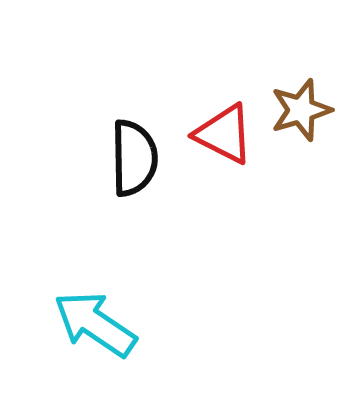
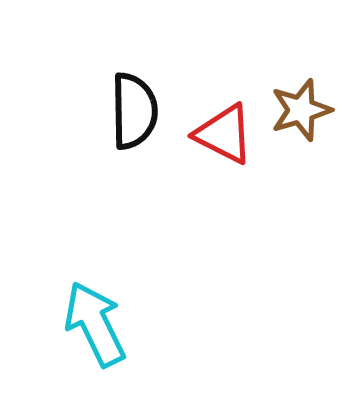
black semicircle: moved 47 px up
cyan arrow: rotated 30 degrees clockwise
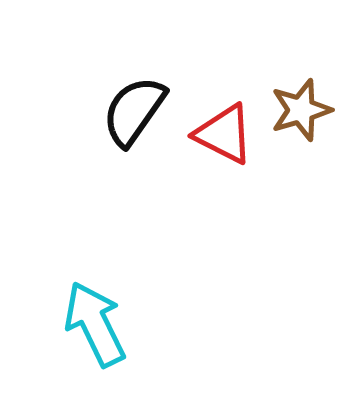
black semicircle: rotated 144 degrees counterclockwise
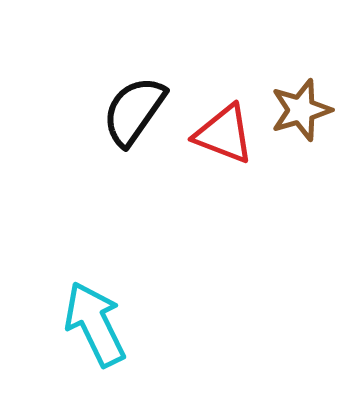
red triangle: rotated 6 degrees counterclockwise
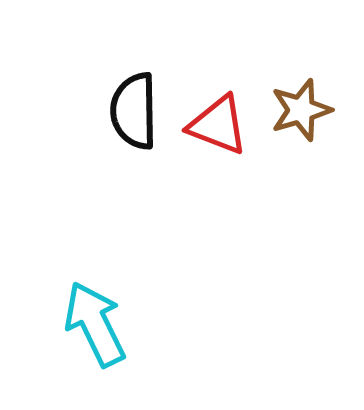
black semicircle: rotated 36 degrees counterclockwise
red triangle: moved 6 px left, 9 px up
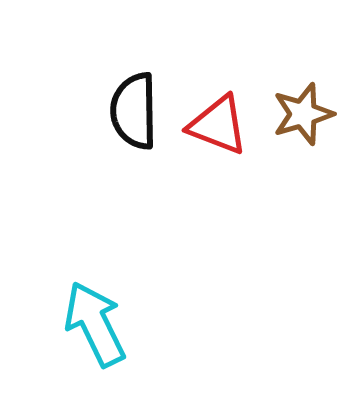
brown star: moved 2 px right, 4 px down
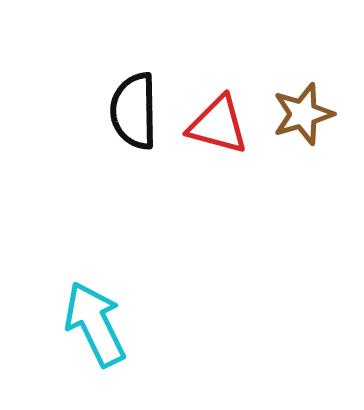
red triangle: rotated 6 degrees counterclockwise
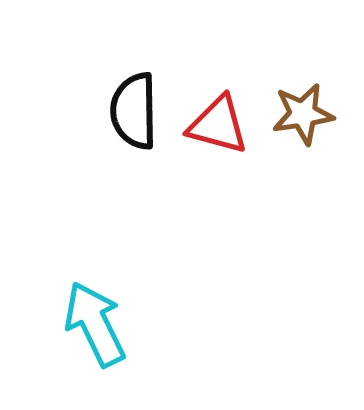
brown star: rotated 8 degrees clockwise
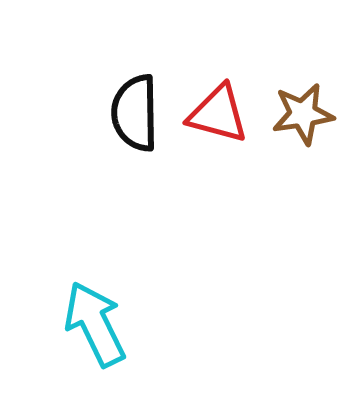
black semicircle: moved 1 px right, 2 px down
red triangle: moved 11 px up
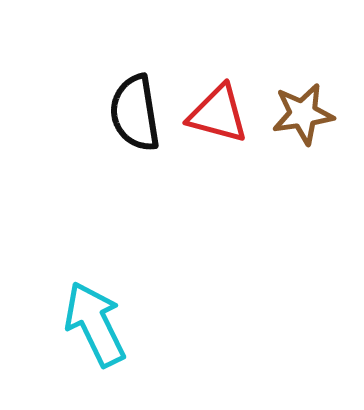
black semicircle: rotated 8 degrees counterclockwise
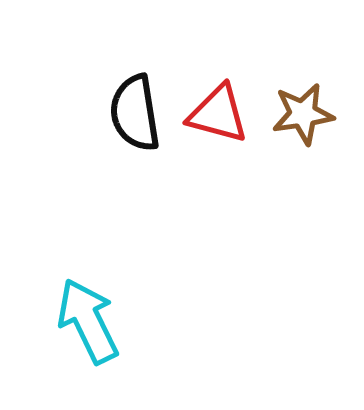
cyan arrow: moved 7 px left, 3 px up
